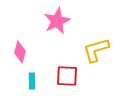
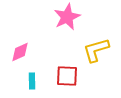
pink star: moved 10 px right, 4 px up
pink diamond: rotated 50 degrees clockwise
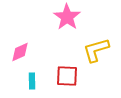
pink star: rotated 12 degrees counterclockwise
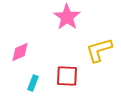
yellow L-shape: moved 3 px right
cyan rectangle: moved 1 px right, 2 px down; rotated 21 degrees clockwise
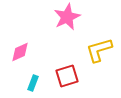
pink star: rotated 12 degrees clockwise
red square: rotated 20 degrees counterclockwise
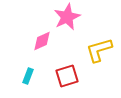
pink diamond: moved 22 px right, 11 px up
cyan rectangle: moved 5 px left, 7 px up
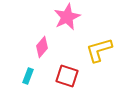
pink diamond: moved 6 px down; rotated 25 degrees counterclockwise
red square: rotated 35 degrees clockwise
